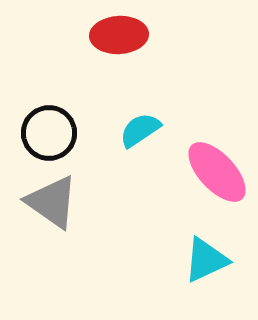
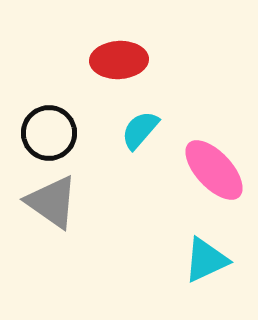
red ellipse: moved 25 px down
cyan semicircle: rotated 15 degrees counterclockwise
pink ellipse: moved 3 px left, 2 px up
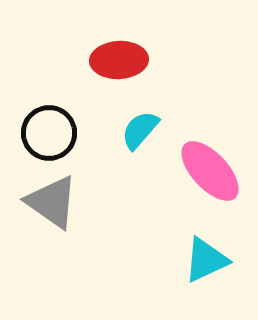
pink ellipse: moved 4 px left, 1 px down
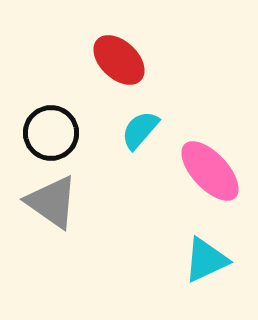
red ellipse: rotated 46 degrees clockwise
black circle: moved 2 px right
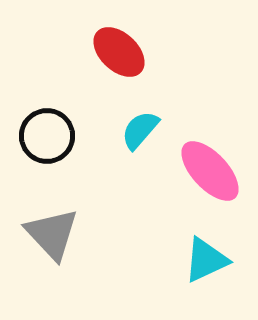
red ellipse: moved 8 px up
black circle: moved 4 px left, 3 px down
gray triangle: moved 32 px down; rotated 12 degrees clockwise
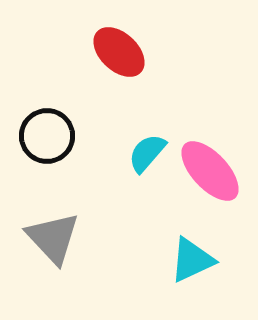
cyan semicircle: moved 7 px right, 23 px down
gray triangle: moved 1 px right, 4 px down
cyan triangle: moved 14 px left
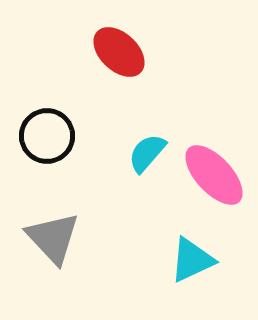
pink ellipse: moved 4 px right, 4 px down
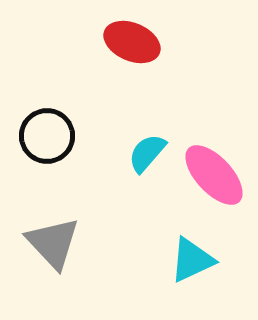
red ellipse: moved 13 px right, 10 px up; rotated 20 degrees counterclockwise
gray triangle: moved 5 px down
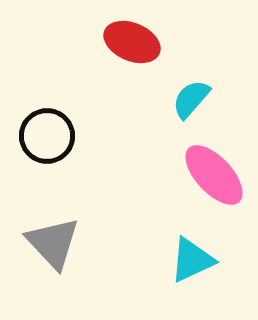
cyan semicircle: moved 44 px right, 54 px up
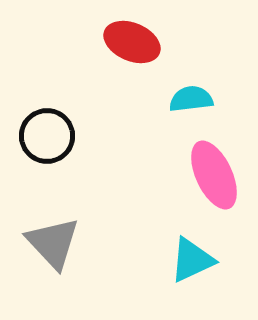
cyan semicircle: rotated 42 degrees clockwise
pink ellipse: rotated 18 degrees clockwise
